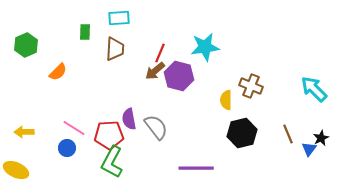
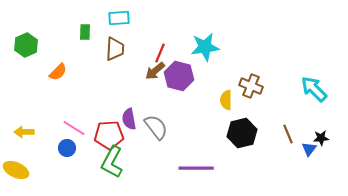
black star: rotated 21 degrees clockwise
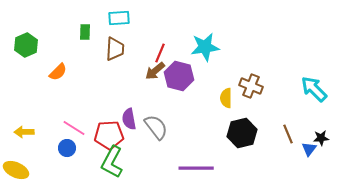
yellow semicircle: moved 2 px up
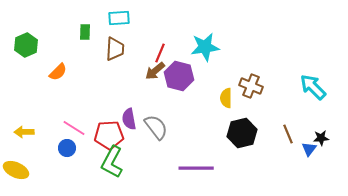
cyan arrow: moved 1 px left, 2 px up
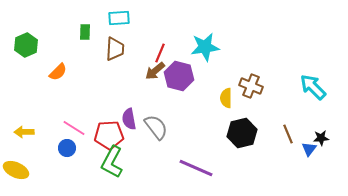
purple line: rotated 24 degrees clockwise
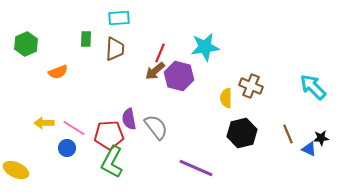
green rectangle: moved 1 px right, 7 px down
green hexagon: moved 1 px up
orange semicircle: rotated 24 degrees clockwise
yellow arrow: moved 20 px right, 9 px up
blue triangle: rotated 42 degrees counterclockwise
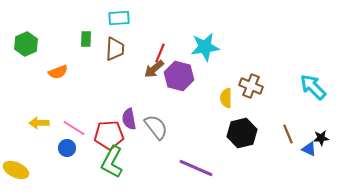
brown arrow: moved 1 px left, 2 px up
yellow arrow: moved 5 px left
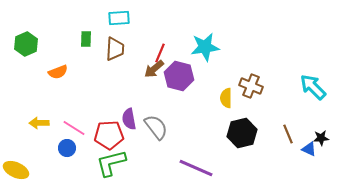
green L-shape: moved 1 px left, 1 px down; rotated 48 degrees clockwise
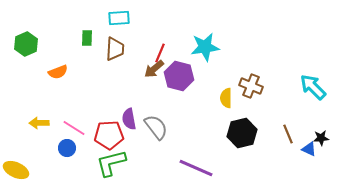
green rectangle: moved 1 px right, 1 px up
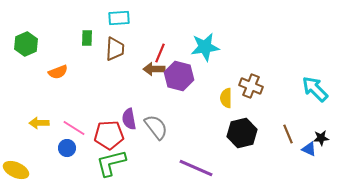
brown arrow: rotated 40 degrees clockwise
cyan arrow: moved 2 px right, 2 px down
